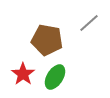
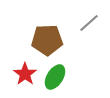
brown pentagon: rotated 12 degrees counterclockwise
red star: moved 2 px right
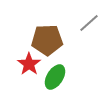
red star: moved 4 px right, 10 px up
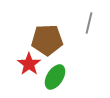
gray line: rotated 35 degrees counterclockwise
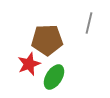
red star: rotated 15 degrees clockwise
green ellipse: moved 1 px left
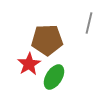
red star: rotated 10 degrees counterclockwise
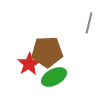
brown pentagon: moved 12 px down
green ellipse: rotated 30 degrees clockwise
